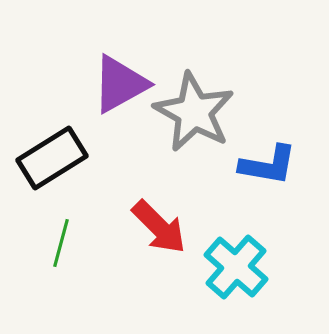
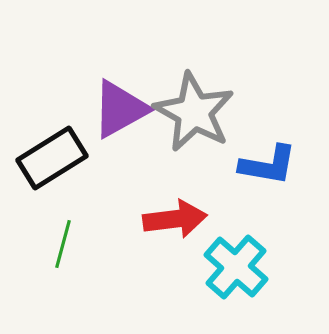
purple triangle: moved 25 px down
red arrow: moved 16 px right, 8 px up; rotated 52 degrees counterclockwise
green line: moved 2 px right, 1 px down
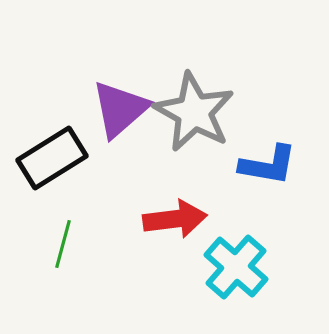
purple triangle: rotated 12 degrees counterclockwise
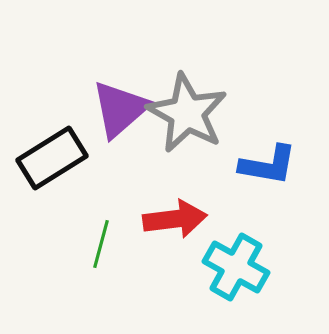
gray star: moved 7 px left, 1 px down
green line: moved 38 px right
cyan cross: rotated 12 degrees counterclockwise
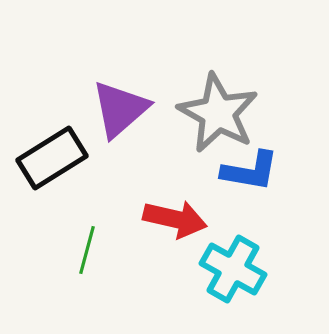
gray star: moved 31 px right
blue L-shape: moved 18 px left, 6 px down
red arrow: rotated 20 degrees clockwise
green line: moved 14 px left, 6 px down
cyan cross: moved 3 px left, 2 px down
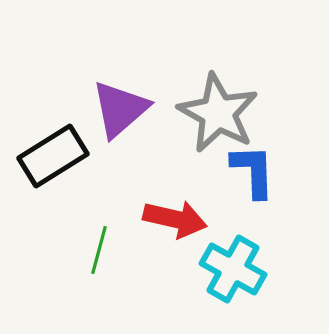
black rectangle: moved 1 px right, 2 px up
blue L-shape: moved 3 px right; rotated 102 degrees counterclockwise
green line: moved 12 px right
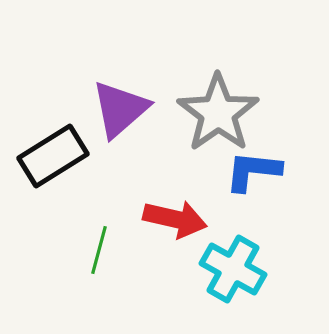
gray star: rotated 8 degrees clockwise
blue L-shape: rotated 82 degrees counterclockwise
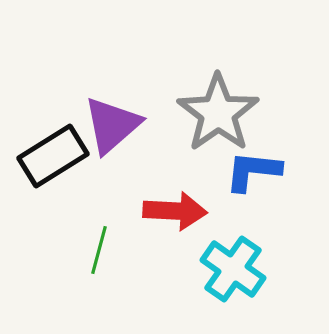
purple triangle: moved 8 px left, 16 px down
red arrow: moved 8 px up; rotated 10 degrees counterclockwise
cyan cross: rotated 6 degrees clockwise
